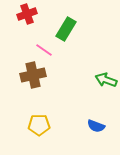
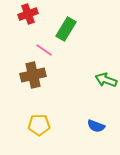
red cross: moved 1 px right
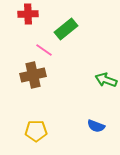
red cross: rotated 18 degrees clockwise
green rectangle: rotated 20 degrees clockwise
yellow pentagon: moved 3 px left, 6 px down
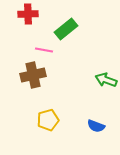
pink line: rotated 24 degrees counterclockwise
yellow pentagon: moved 12 px right, 11 px up; rotated 15 degrees counterclockwise
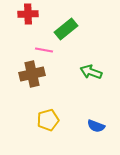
brown cross: moved 1 px left, 1 px up
green arrow: moved 15 px left, 8 px up
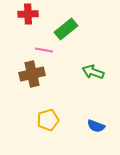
green arrow: moved 2 px right
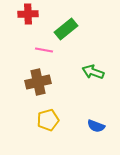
brown cross: moved 6 px right, 8 px down
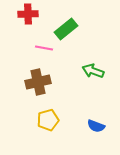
pink line: moved 2 px up
green arrow: moved 1 px up
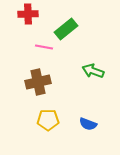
pink line: moved 1 px up
yellow pentagon: rotated 15 degrees clockwise
blue semicircle: moved 8 px left, 2 px up
